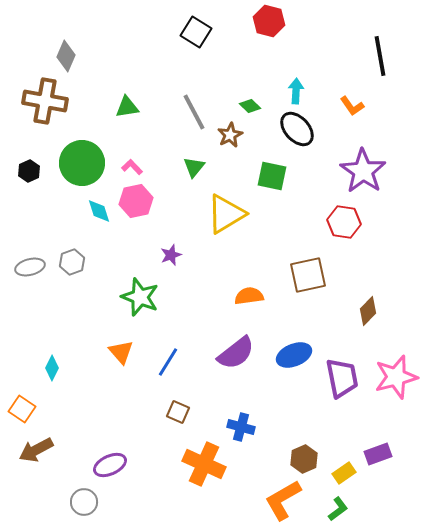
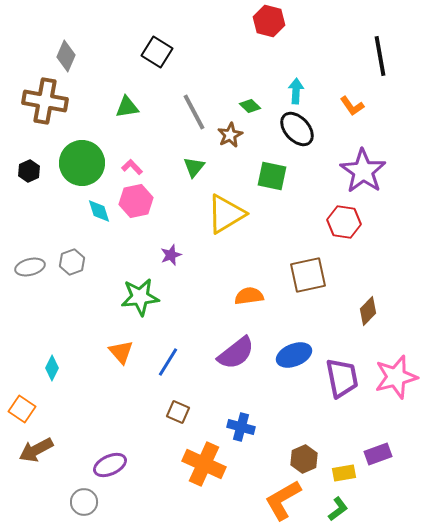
black square at (196, 32): moved 39 px left, 20 px down
green star at (140, 297): rotated 27 degrees counterclockwise
yellow rectangle at (344, 473): rotated 25 degrees clockwise
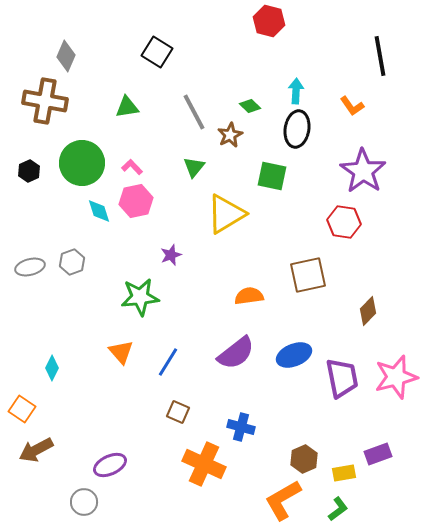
black ellipse at (297, 129): rotated 51 degrees clockwise
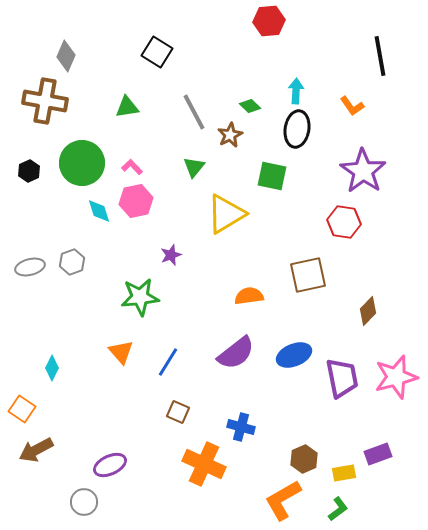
red hexagon at (269, 21): rotated 20 degrees counterclockwise
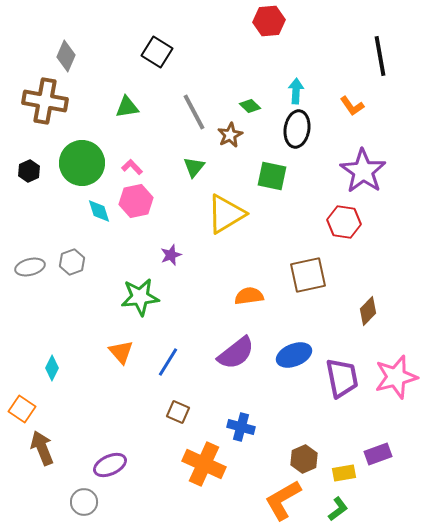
brown arrow at (36, 450): moved 6 px right, 2 px up; rotated 96 degrees clockwise
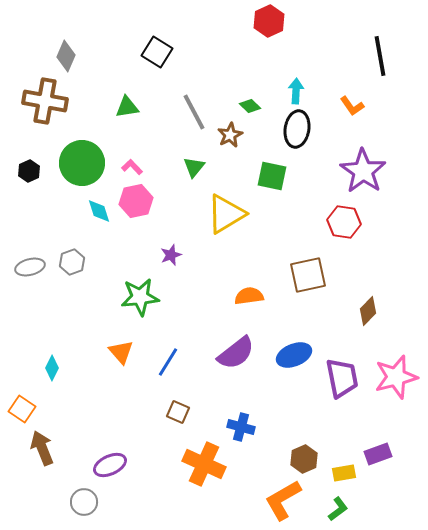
red hexagon at (269, 21): rotated 20 degrees counterclockwise
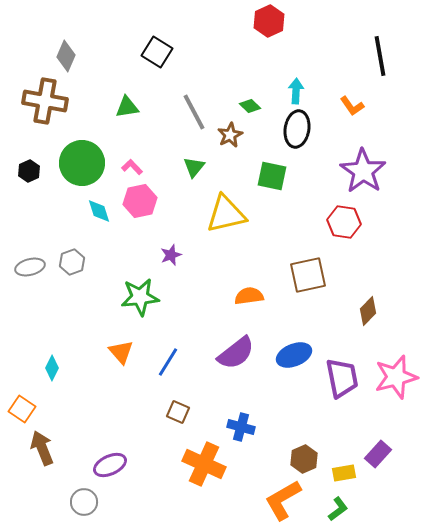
pink hexagon at (136, 201): moved 4 px right
yellow triangle at (226, 214): rotated 18 degrees clockwise
purple rectangle at (378, 454): rotated 28 degrees counterclockwise
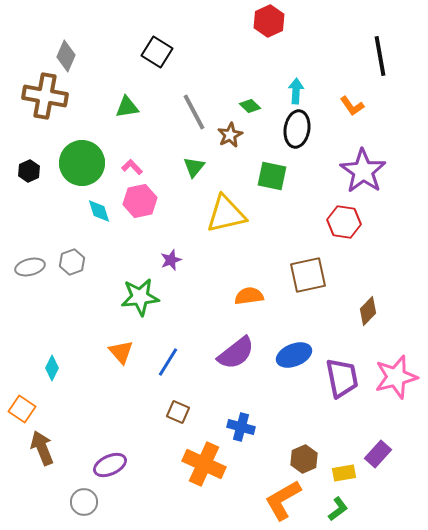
brown cross at (45, 101): moved 5 px up
purple star at (171, 255): moved 5 px down
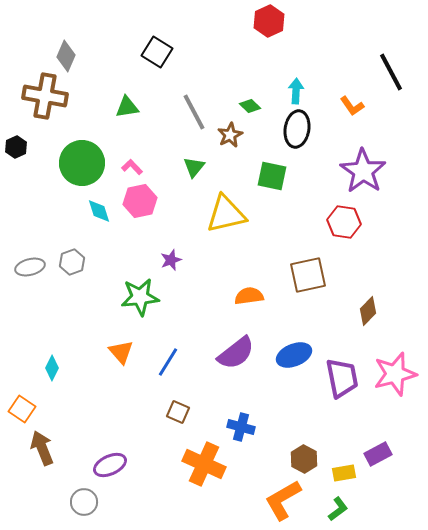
black line at (380, 56): moved 11 px right, 16 px down; rotated 18 degrees counterclockwise
black hexagon at (29, 171): moved 13 px left, 24 px up
pink star at (396, 377): moved 1 px left, 3 px up
purple rectangle at (378, 454): rotated 20 degrees clockwise
brown hexagon at (304, 459): rotated 8 degrees counterclockwise
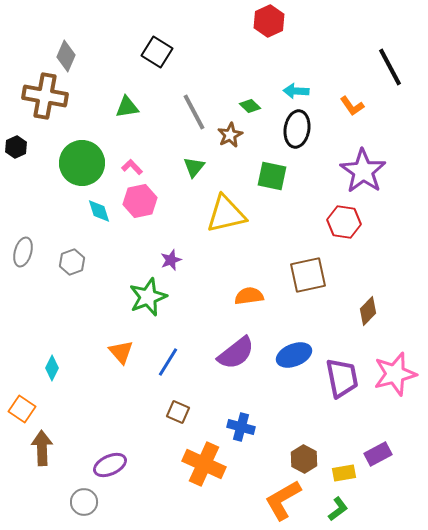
black line at (391, 72): moved 1 px left, 5 px up
cyan arrow at (296, 91): rotated 90 degrees counterclockwise
gray ellipse at (30, 267): moved 7 px left, 15 px up; rotated 60 degrees counterclockwise
green star at (140, 297): moved 8 px right; rotated 15 degrees counterclockwise
brown arrow at (42, 448): rotated 20 degrees clockwise
